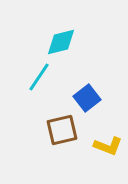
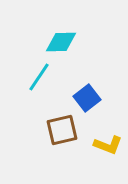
cyan diamond: rotated 12 degrees clockwise
yellow L-shape: moved 1 px up
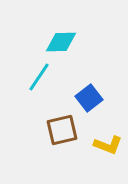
blue square: moved 2 px right
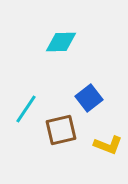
cyan line: moved 13 px left, 32 px down
brown square: moved 1 px left
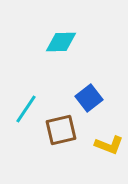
yellow L-shape: moved 1 px right
